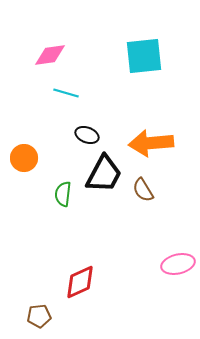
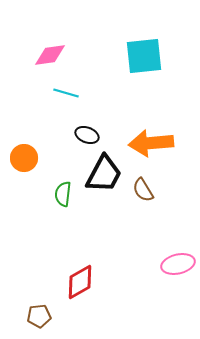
red diamond: rotated 6 degrees counterclockwise
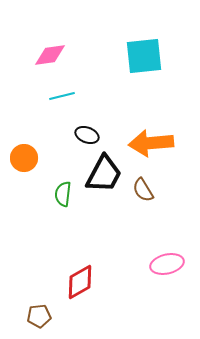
cyan line: moved 4 px left, 3 px down; rotated 30 degrees counterclockwise
pink ellipse: moved 11 px left
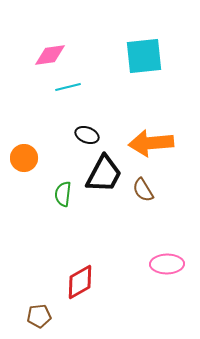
cyan line: moved 6 px right, 9 px up
pink ellipse: rotated 12 degrees clockwise
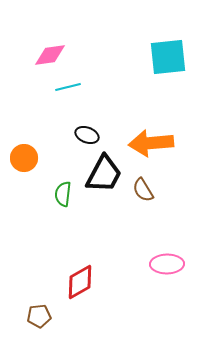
cyan square: moved 24 px right, 1 px down
